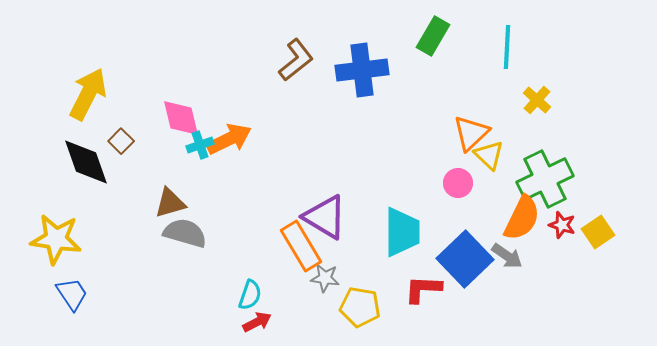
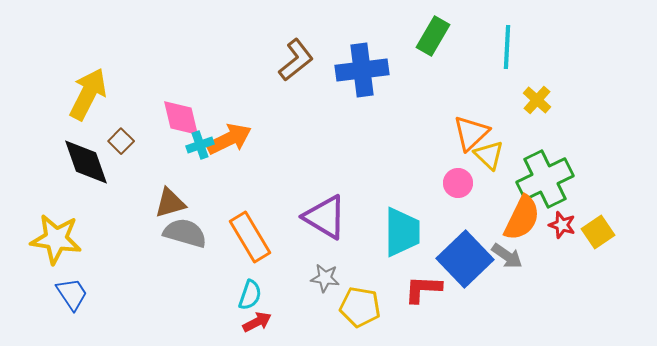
orange rectangle: moved 51 px left, 9 px up
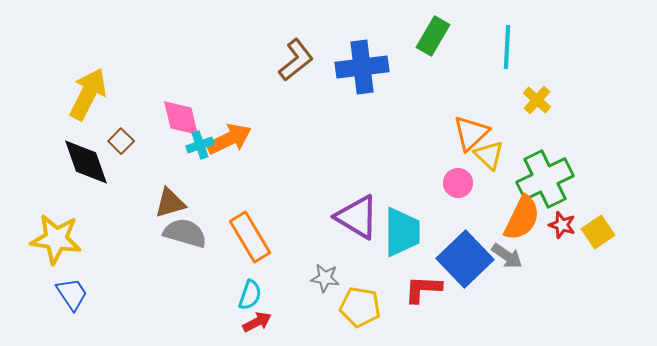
blue cross: moved 3 px up
purple triangle: moved 32 px right
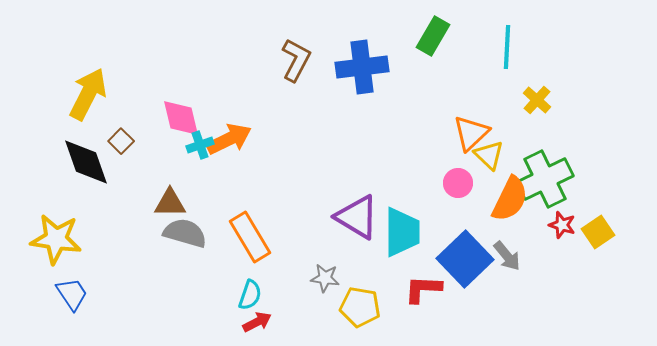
brown L-shape: rotated 24 degrees counterclockwise
brown triangle: rotated 16 degrees clockwise
orange semicircle: moved 12 px left, 19 px up
gray arrow: rotated 16 degrees clockwise
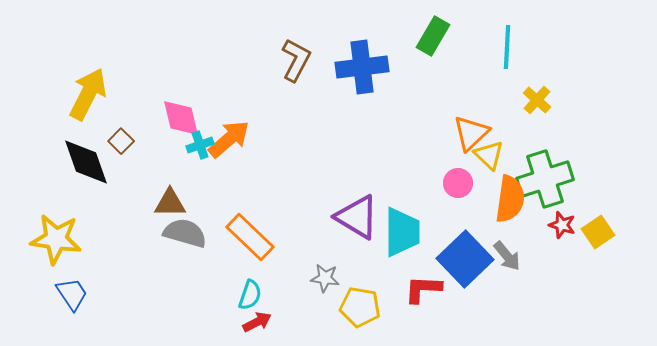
orange arrow: rotated 15 degrees counterclockwise
green cross: rotated 8 degrees clockwise
orange semicircle: rotated 18 degrees counterclockwise
orange rectangle: rotated 15 degrees counterclockwise
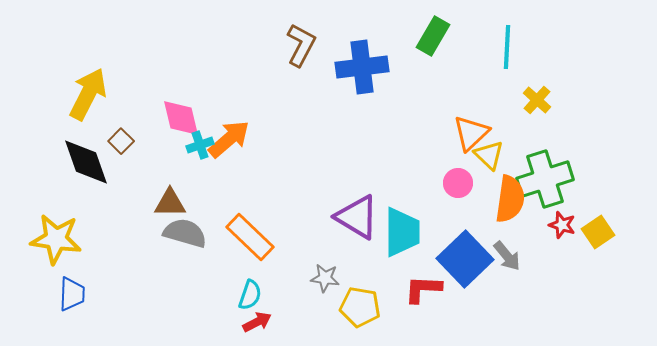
brown L-shape: moved 5 px right, 15 px up
blue trapezoid: rotated 36 degrees clockwise
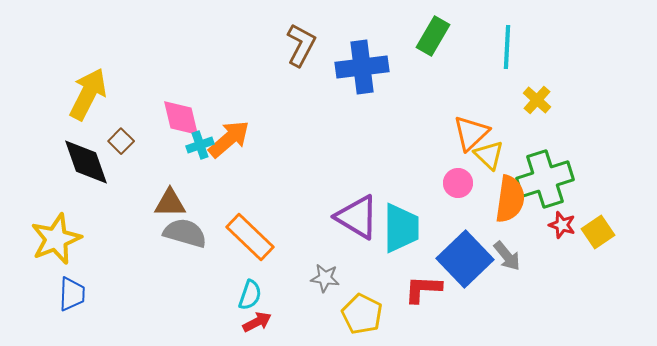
cyan trapezoid: moved 1 px left, 4 px up
yellow star: rotated 30 degrees counterclockwise
yellow pentagon: moved 2 px right, 7 px down; rotated 18 degrees clockwise
